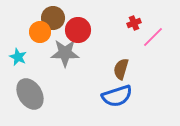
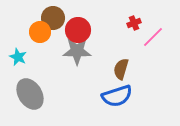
gray star: moved 12 px right, 2 px up
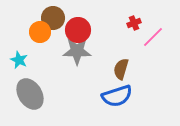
cyan star: moved 1 px right, 3 px down
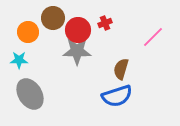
red cross: moved 29 px left
orange circle: moved 12 px left
cyan star: rotated 24 degrees counterclockwise
